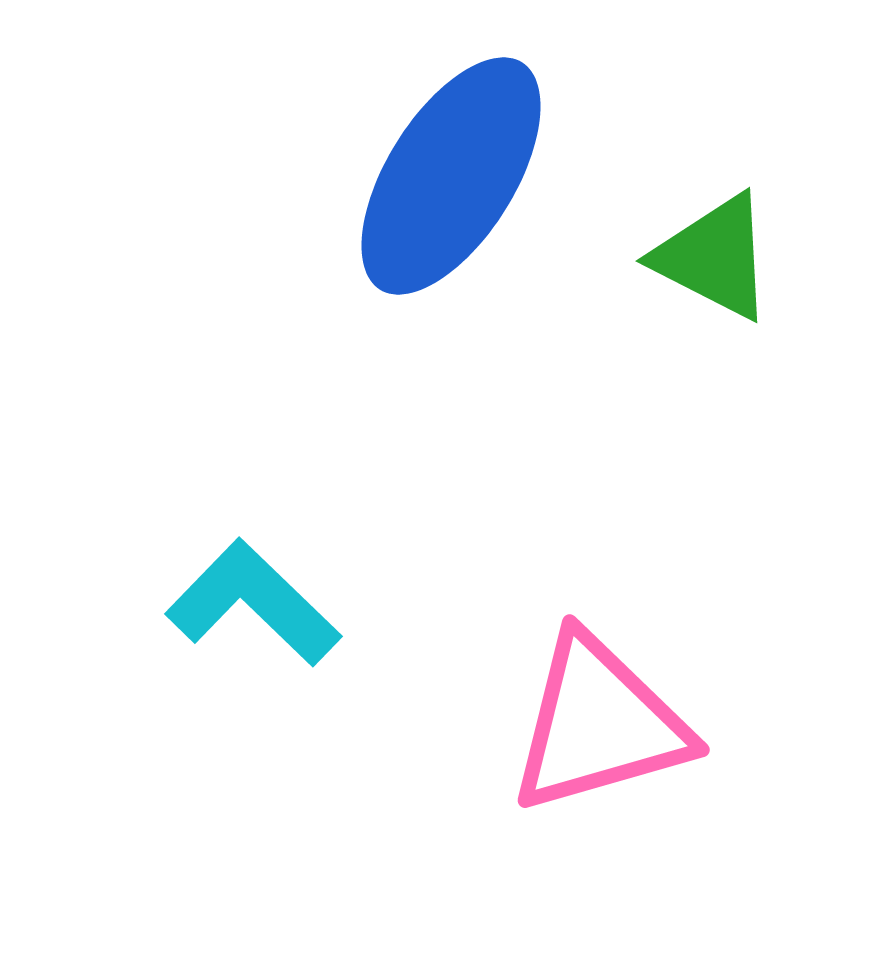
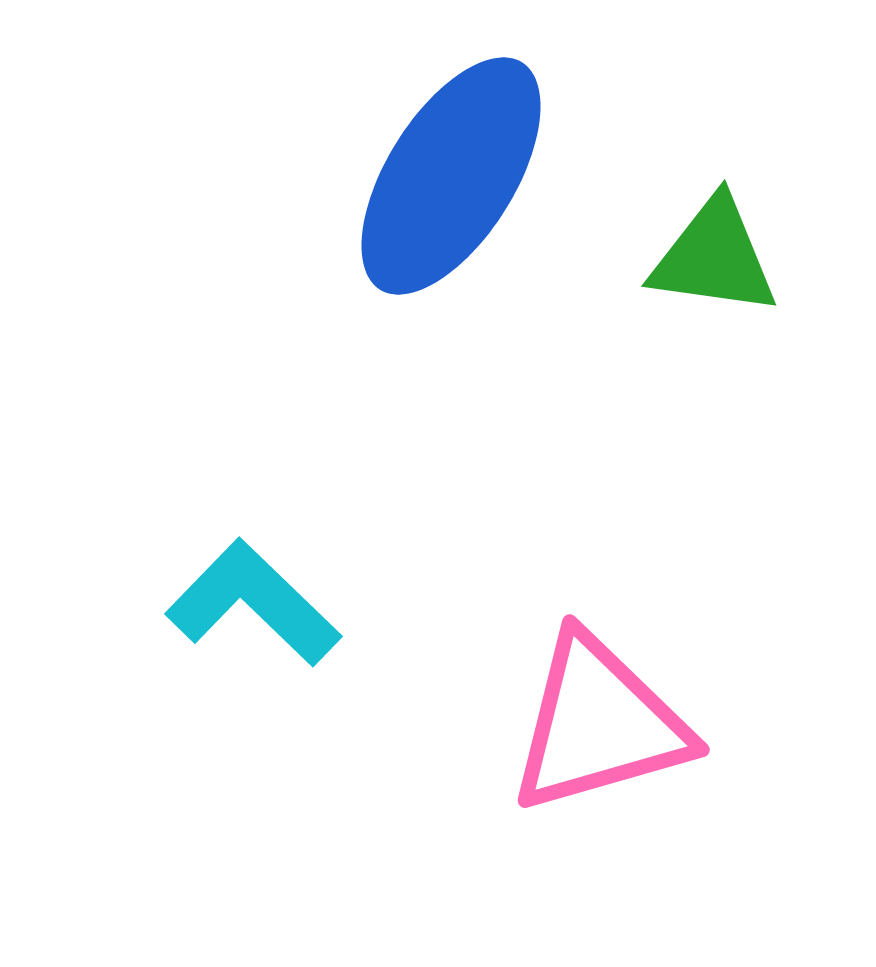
green triangle: rotated 19 degrees counterclockwise
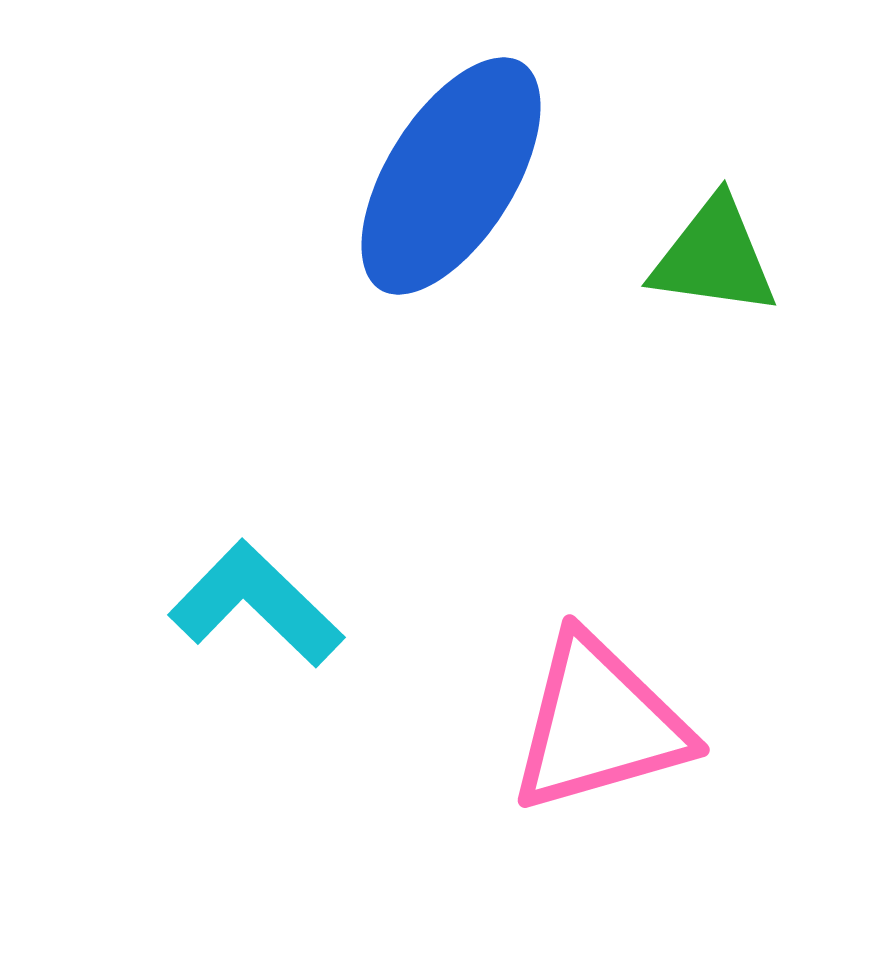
cyan L-shape: moved 3 px right, 1 px down
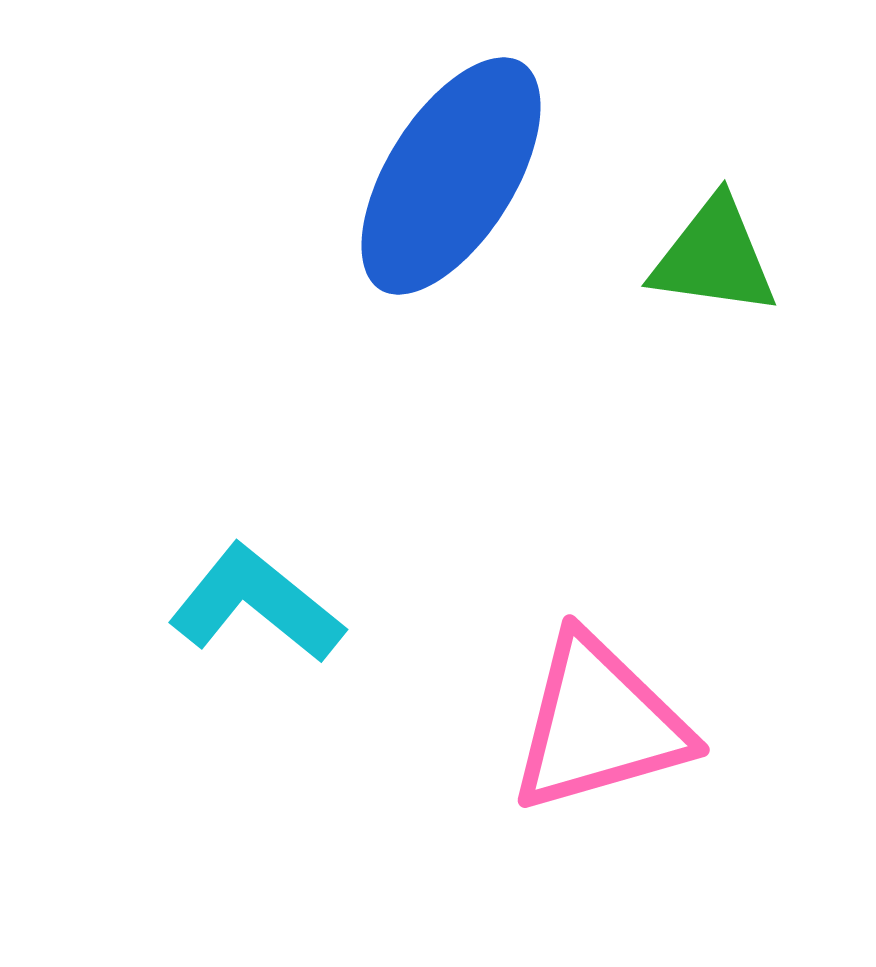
cyan L-shape: rotated 5 degrees counterclockwise
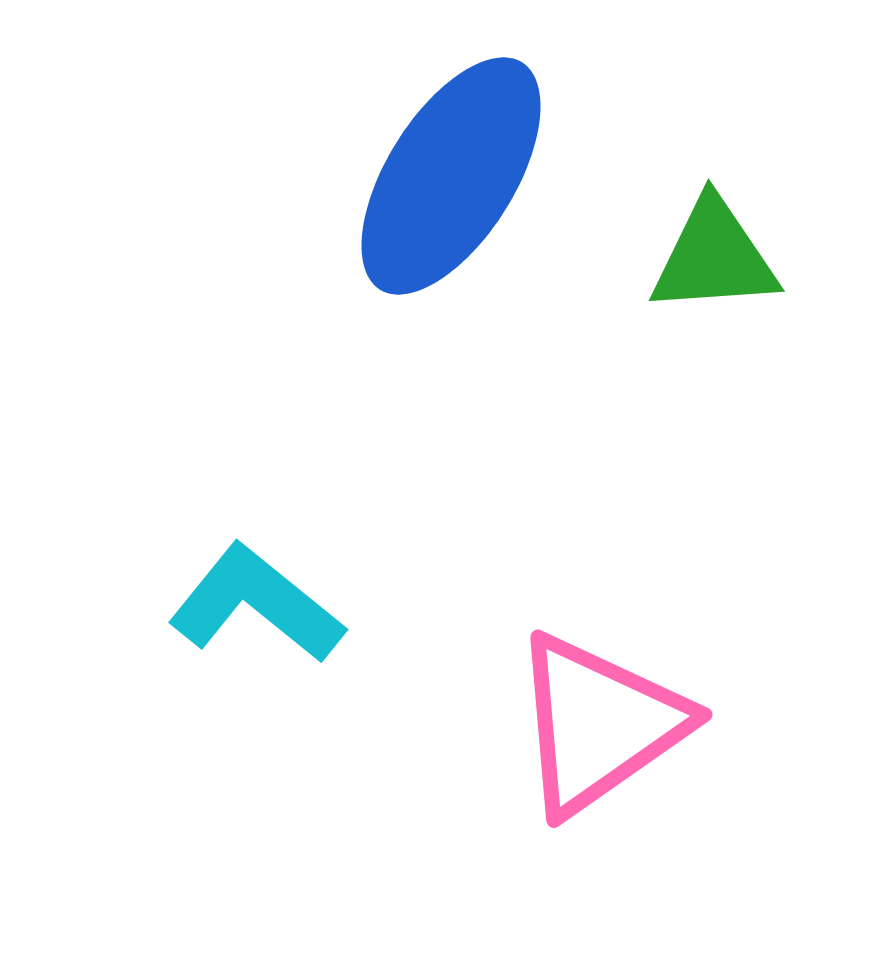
green triangle: rotated 12 degrees counterclockwise
pink triangle: rotated 19 degrees counterclockwise
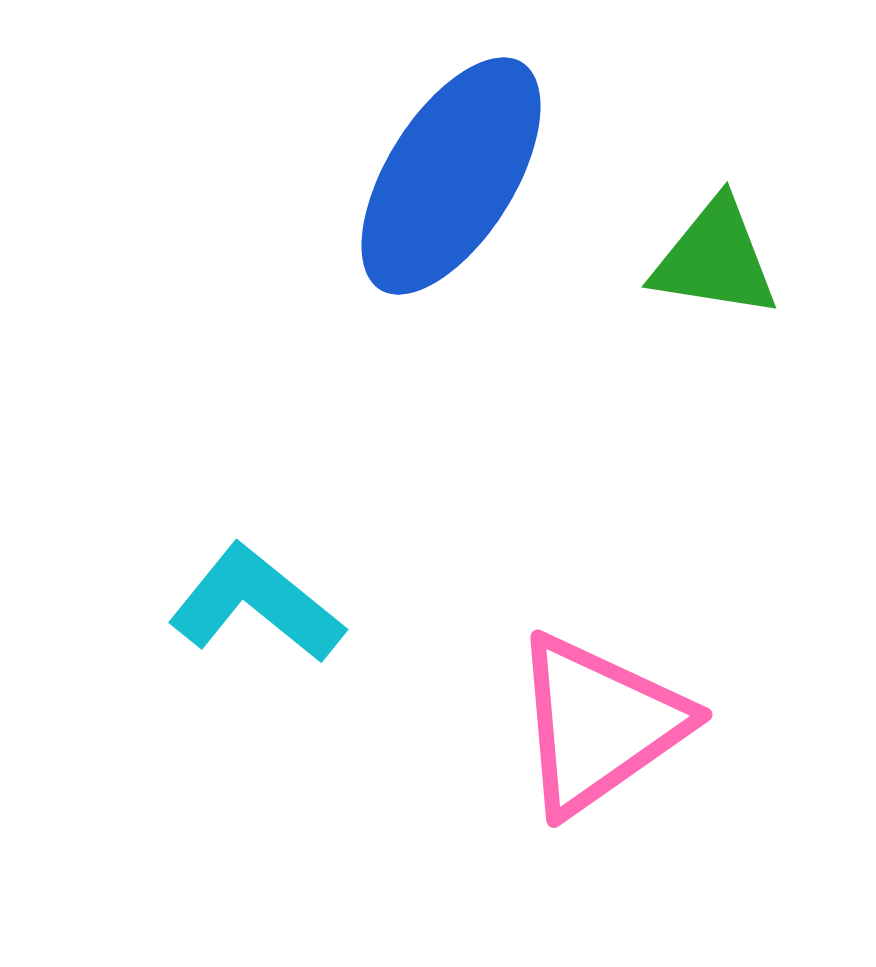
green triangle: moved 1 px right, 2 px down; rotated 13 degrees clockwise
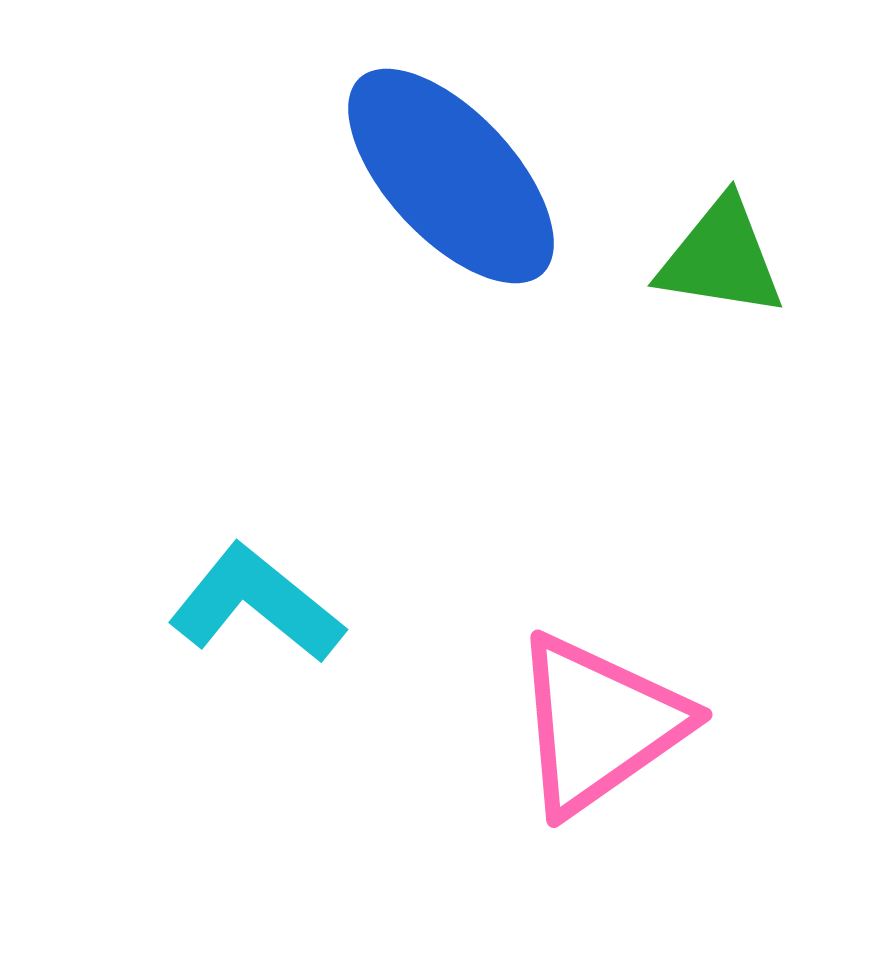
blue ellipse: rotated 75 degrees counterclockwise
green triangle: moved 6 px right, 1 px up
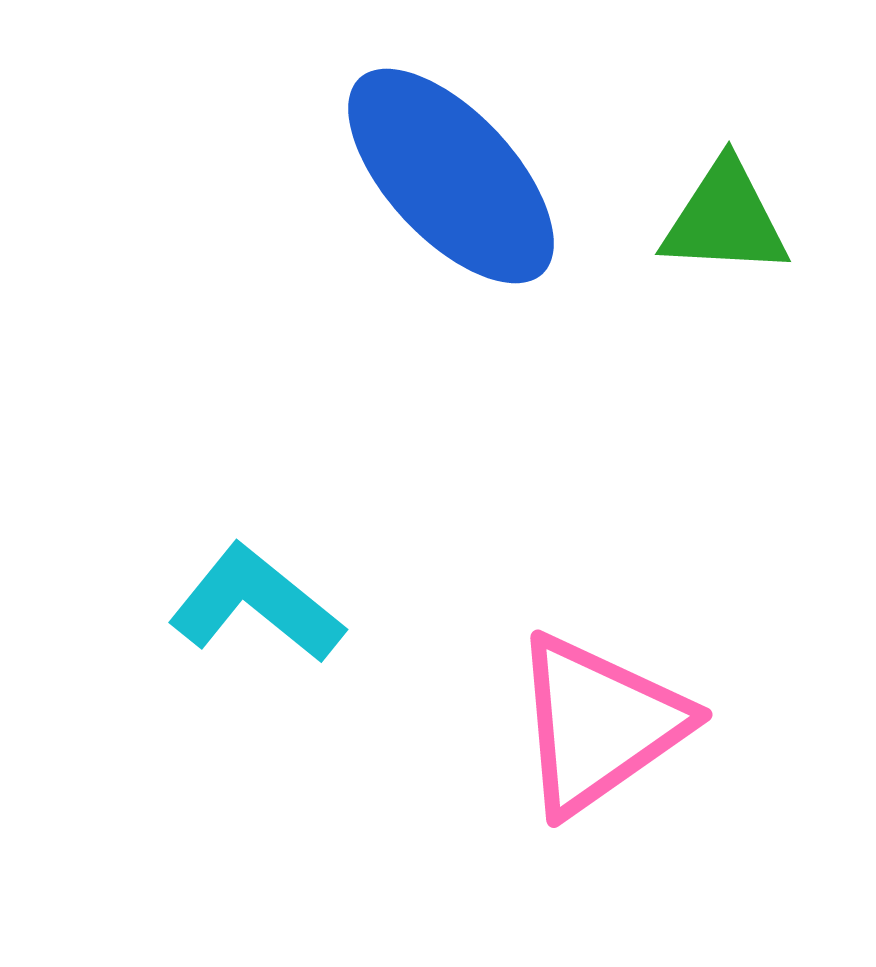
green triangle: moved 4 px right, 39 px up; rotated 6 degrees counterclockwise
